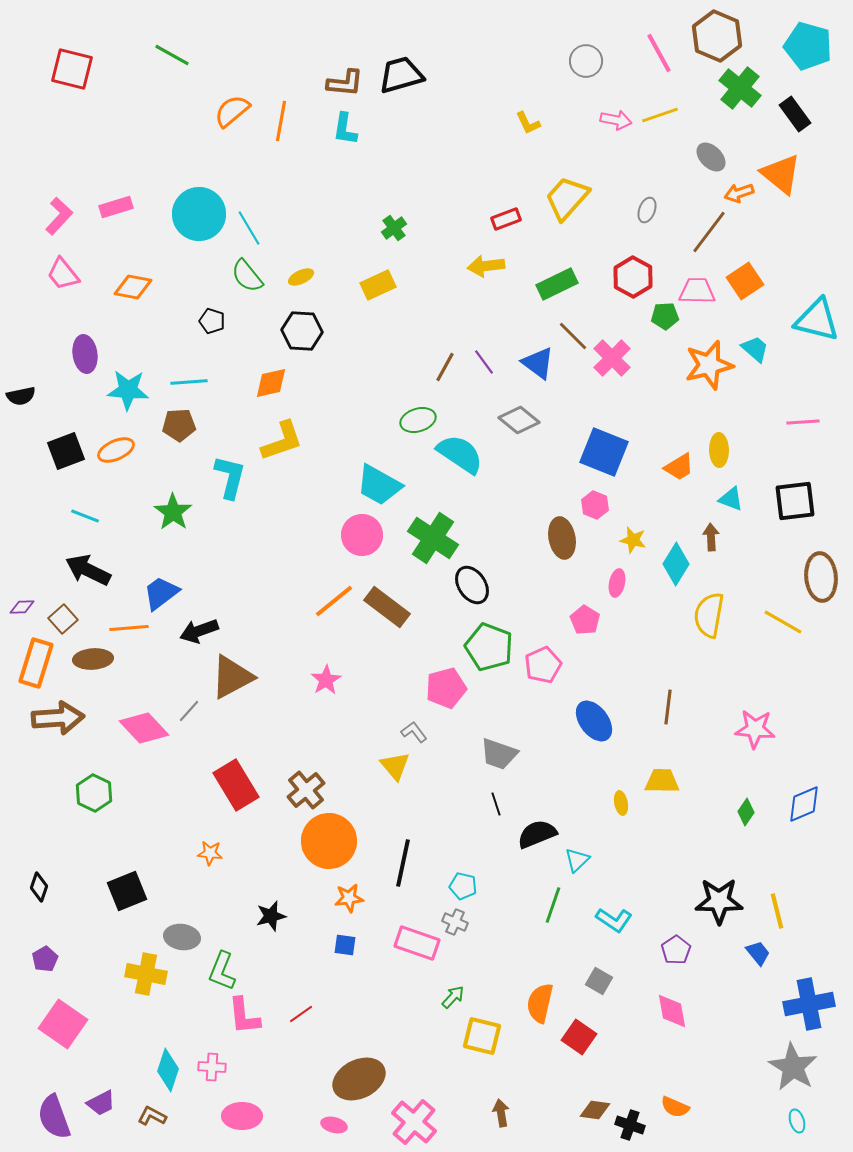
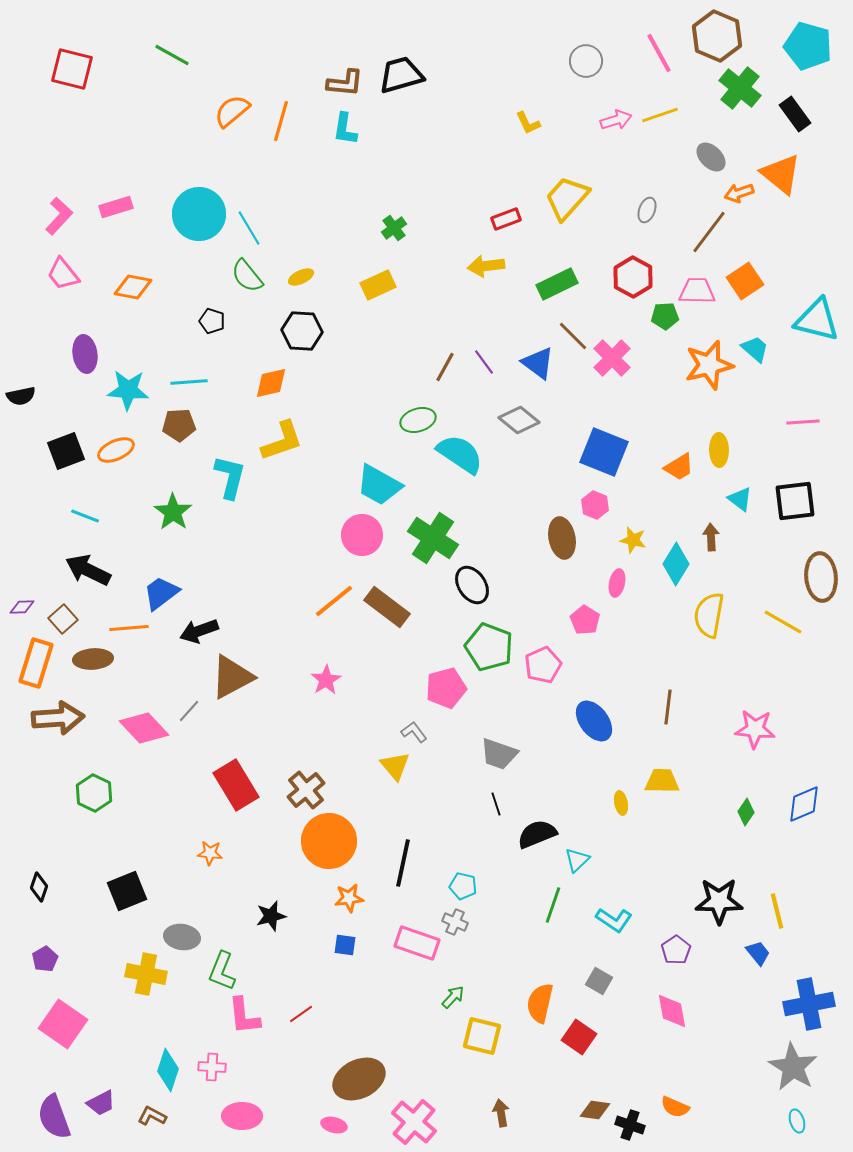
pink arrow at (616, 120): rotated 28 degrees counterclockwise
orange line at (281, 121): rotated 6 degrees clockwise
cyan triangle at (731, 499): moved 9 px right; rotated 16 degrees clockwise
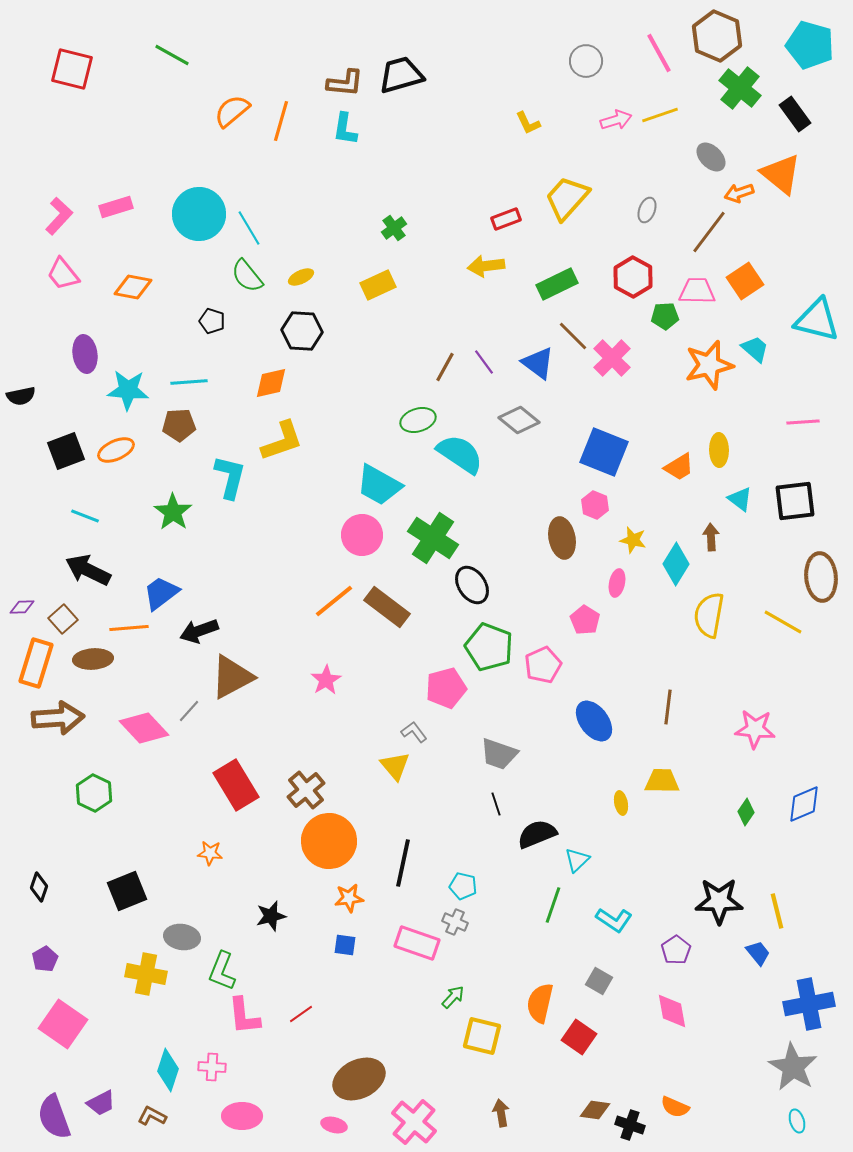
cyan pentagon at (808, 46): moved 2 px right, 1 px up
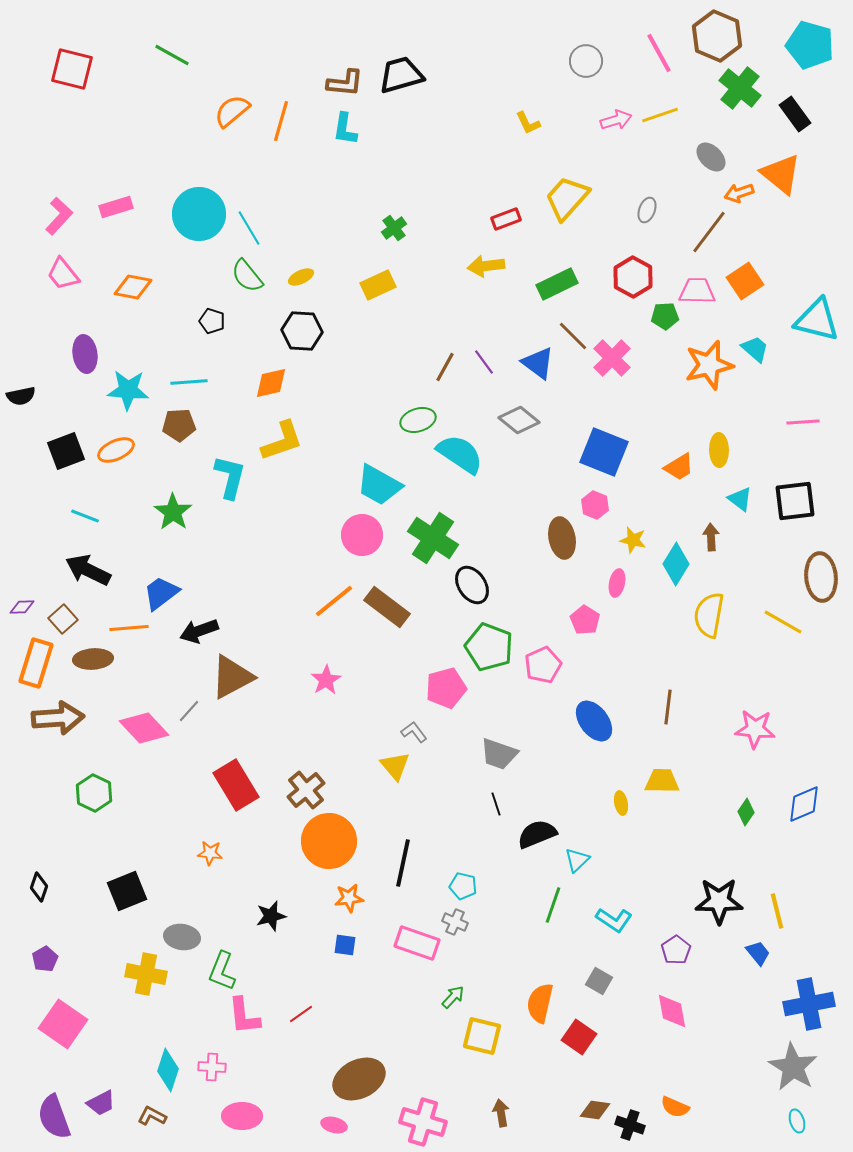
pink cross at (414, 1122): moved 9 px right; rotated 24 degrees counterclockwise
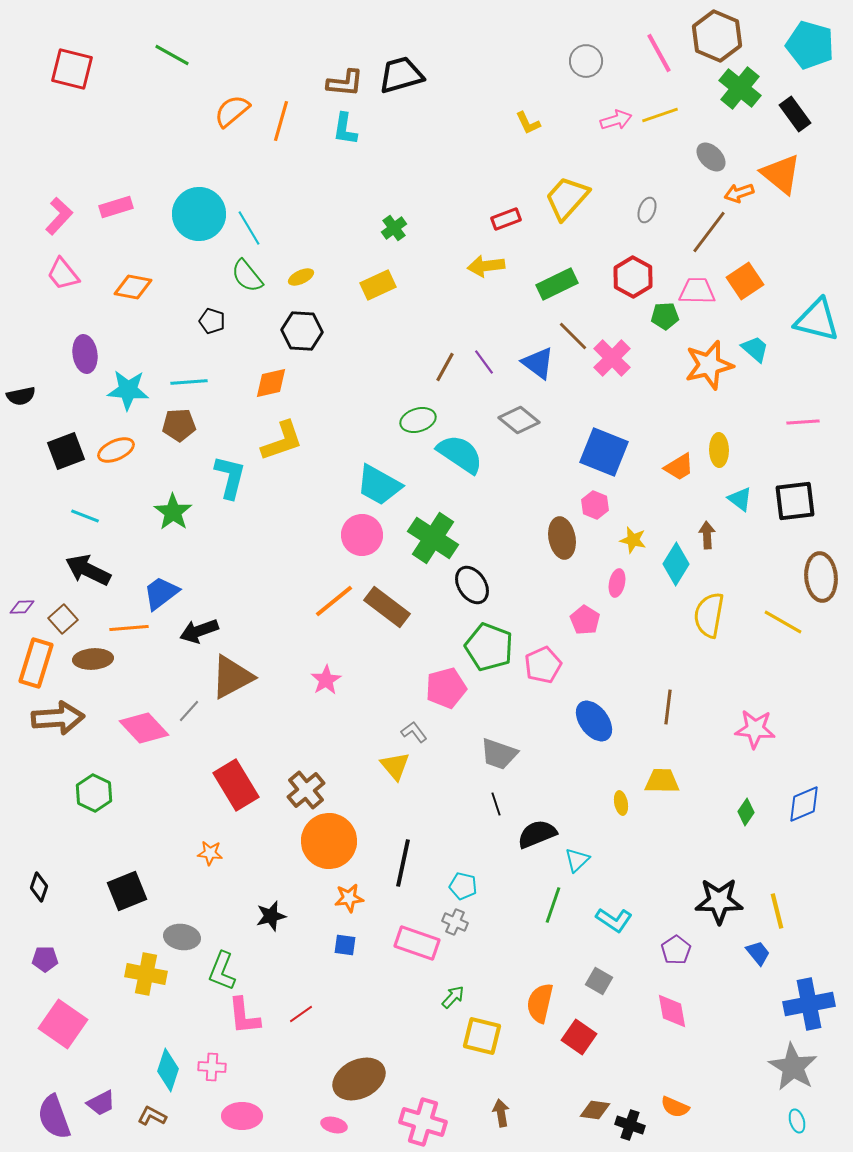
brown arrow at (711, 537): moved 4 px left, 2 px up
purple pentagon at (45, 959): rotated 30 degrees clockwise
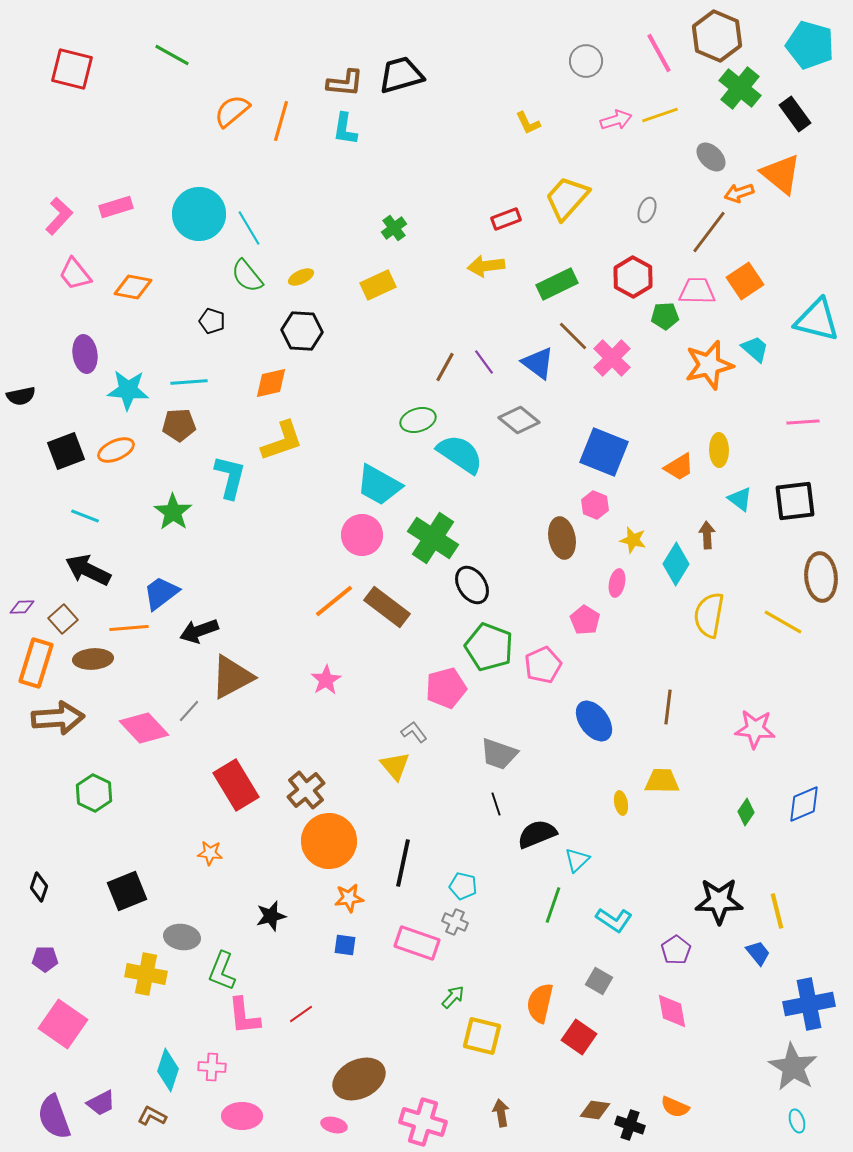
pink trapezoid at (63, 274): moved 12 px right
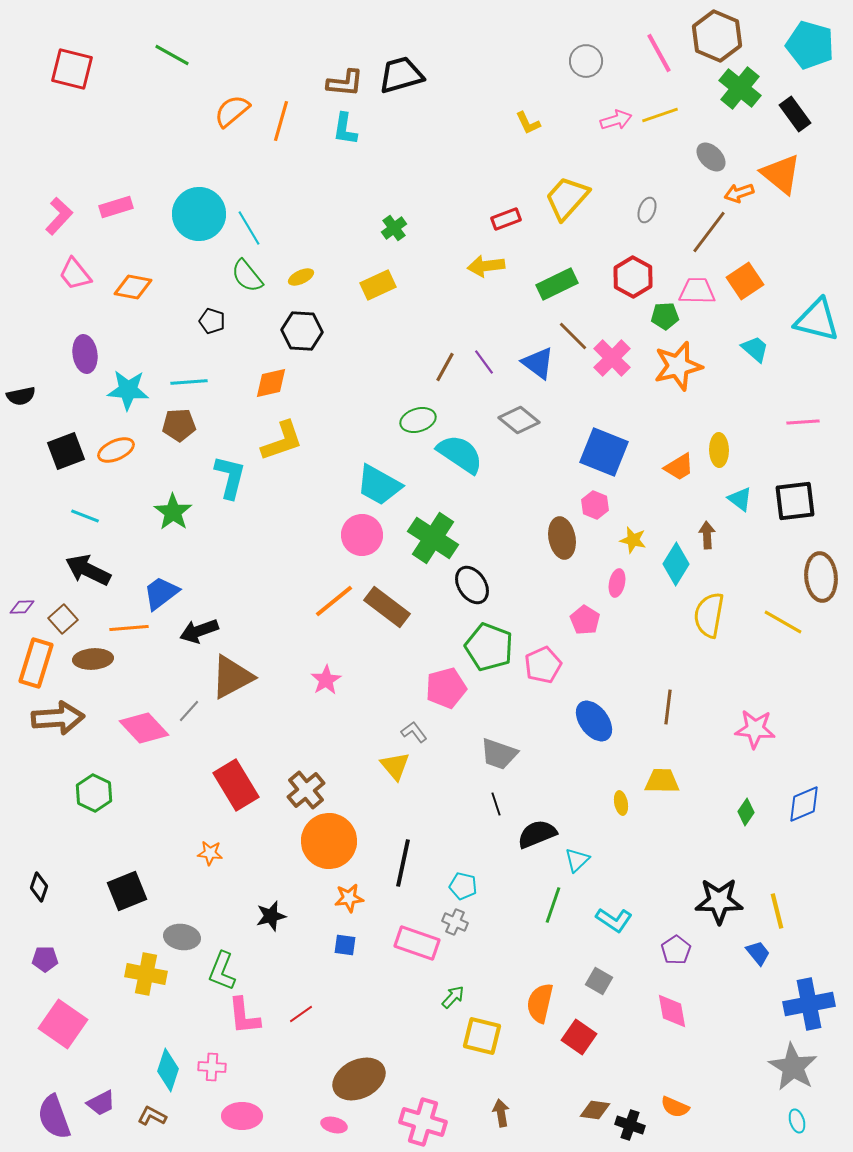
orange star at (709, 365): moved 31 px left, 1 px down
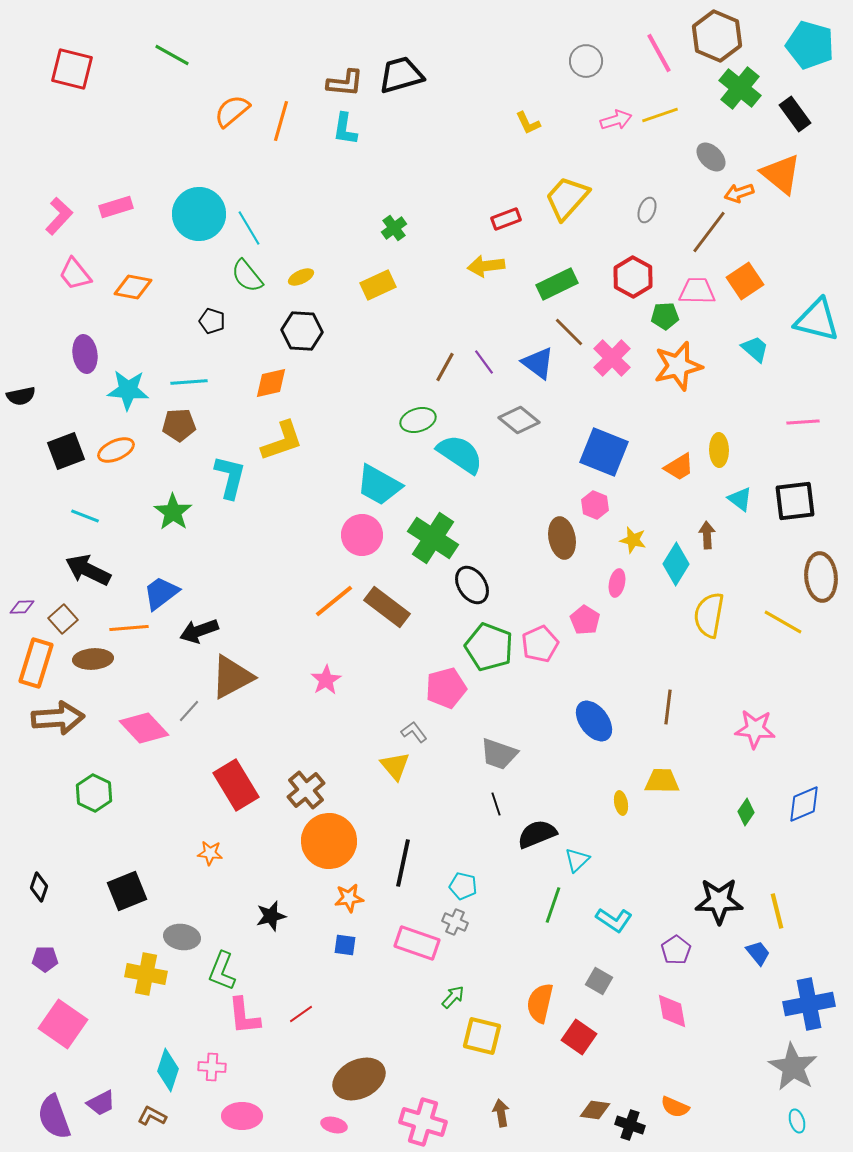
brown line at (573, 336): moved 4 px left, 4 px up
pink pentagon at (543, 665): moved 3 px left, 21 px up
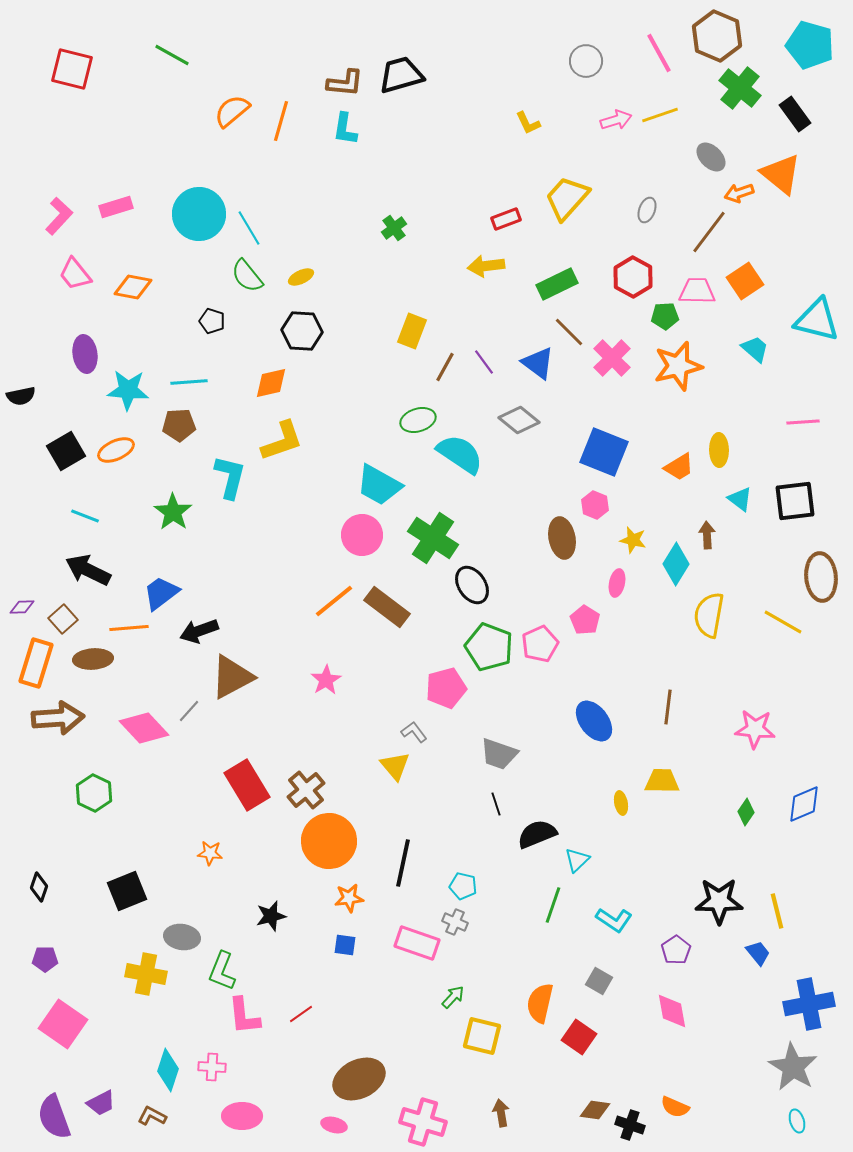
yellow rectangle at (378, 285): moved 34 px right, 46 px down; rotated 44 degrees counterclockwise
black square at (66, 451): rotated 9 degrees counterclockwise
red rectangle at (236, 785): moved 11 px right
